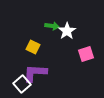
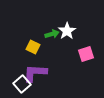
green arrow: moved 8 px down; rotated 24 degrees counterclockwise
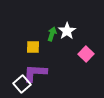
green arrow: rotated 56 degrees counterclockwise
yellow square: rotated 24 degrees counterclockwise
pink square: rotated 28 degrees counterclockwise
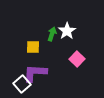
pink square: moved 9 px left, 5 px down
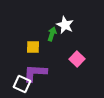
white star: moved 2 px left, 6 px up; rotated 12 degrees counterclockwise
white square: rotated 24 degrees counterclockwise
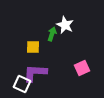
pink square: moved 5 px right, 9 px down; rotated 21 degrees clockwise
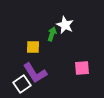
pink square: rotated 21 degrees clockwise
purple L-shape: rotated 125 degrees counterclockwise
white square: rotated 30 degrees clockwise
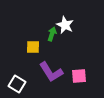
pink square: moved 3 px left, 8 px down
purple L-shape: moved 16 px right, 1 px up
white square: moved 5 px left; rotated 24 degrees counterclockwise
